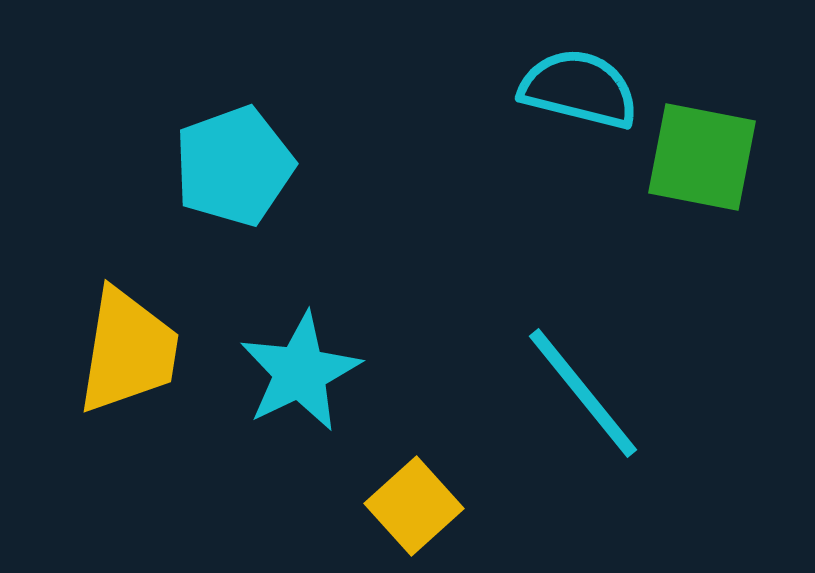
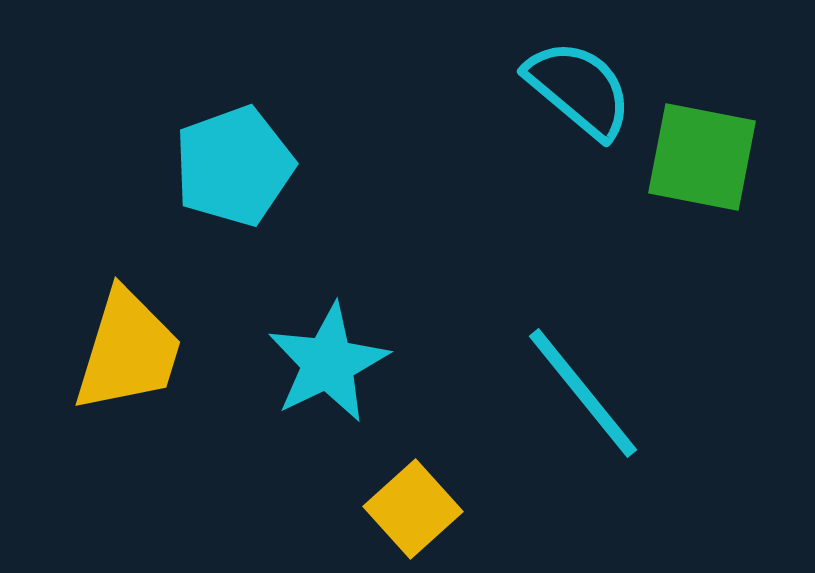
cyan semicircle: rotated 26 degrees clockwise
yellow trapezoid: rotated 8 degrees clockwise
cyan star: moved 28 px right, 9 px up
yellow square: moved 1 px left, 3 px down
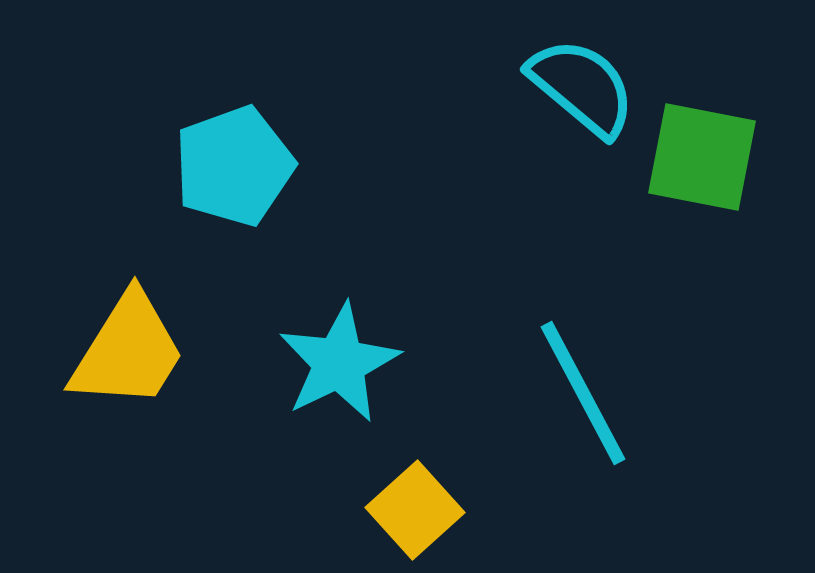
cyan semicircle: moved 3 px right, 2 px up
yellow trapezoid: rotated 15 degrees clockwise
cyan star: moved 11 px right
cyan line: rotated 11 degrees clockwise
yellow square: moved 2 px right, 1 px down
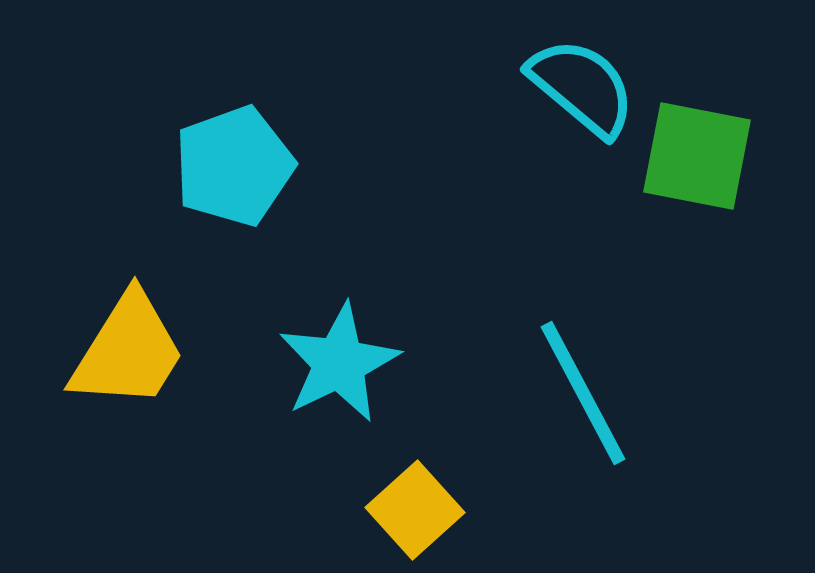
green square: moved 5 px left, 1 px up
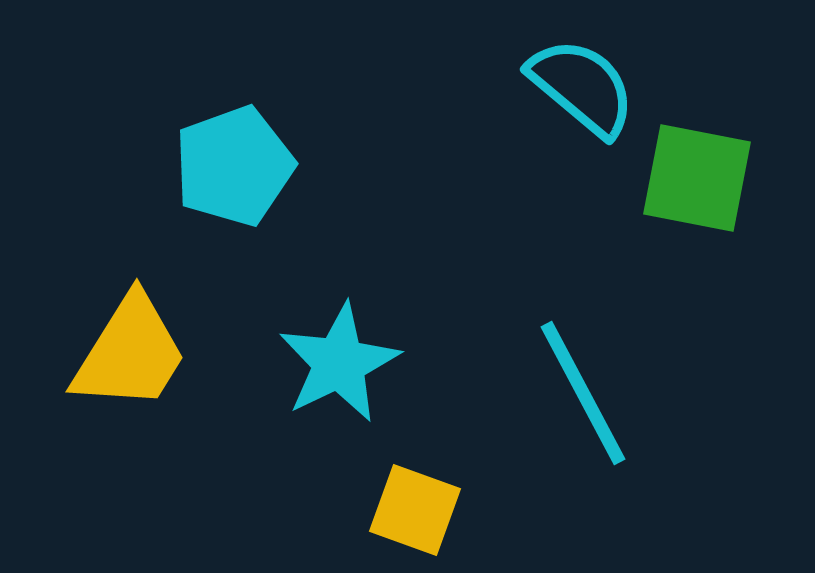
green square: moved 22 px down
yellow trapezoid: moved 2 px right, 2 px down
yellow square: rotated 28 degrees counterclockwise
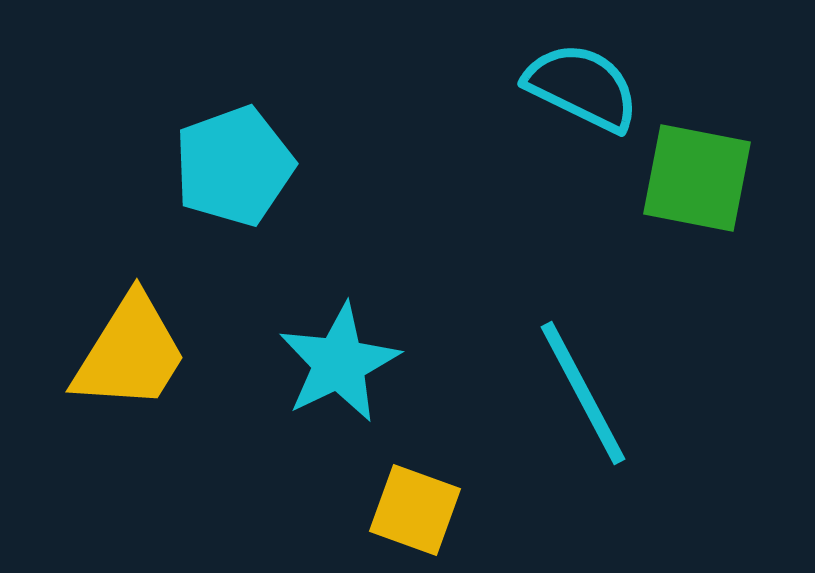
cyan semicircle: rotated 14 degrees counterclockwise
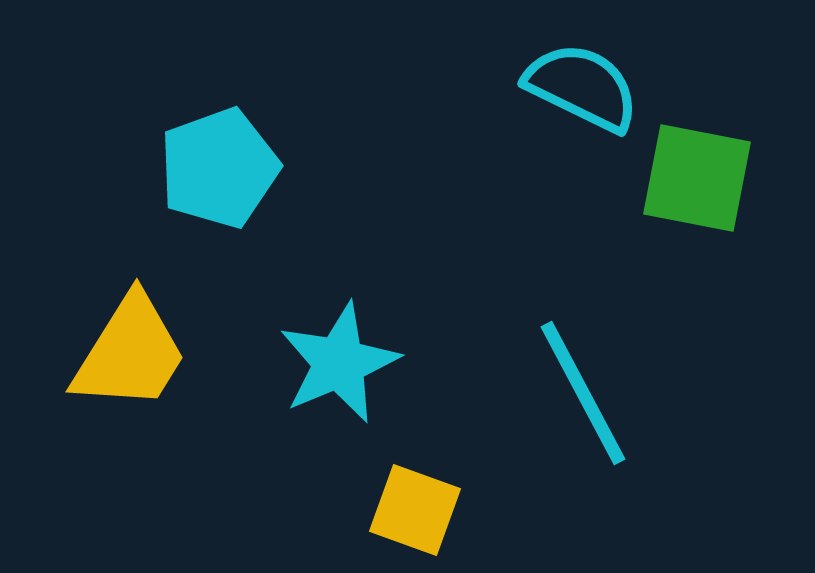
cyan pentagon: moved 15 px left, 2 px down
cyan star: rotated 3 degrees clockwise
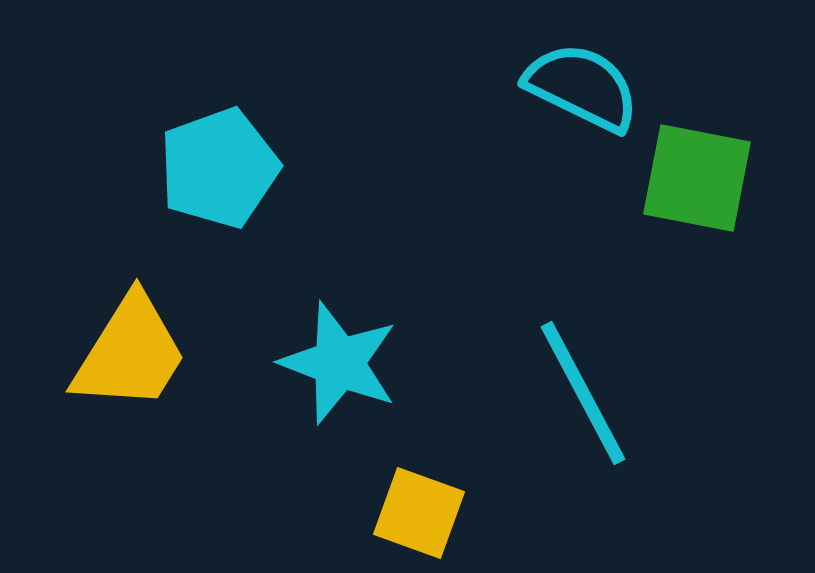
cyan star: rotated 28 degrees counterclockwise
yellow square: moved 4 px right, 3 px down
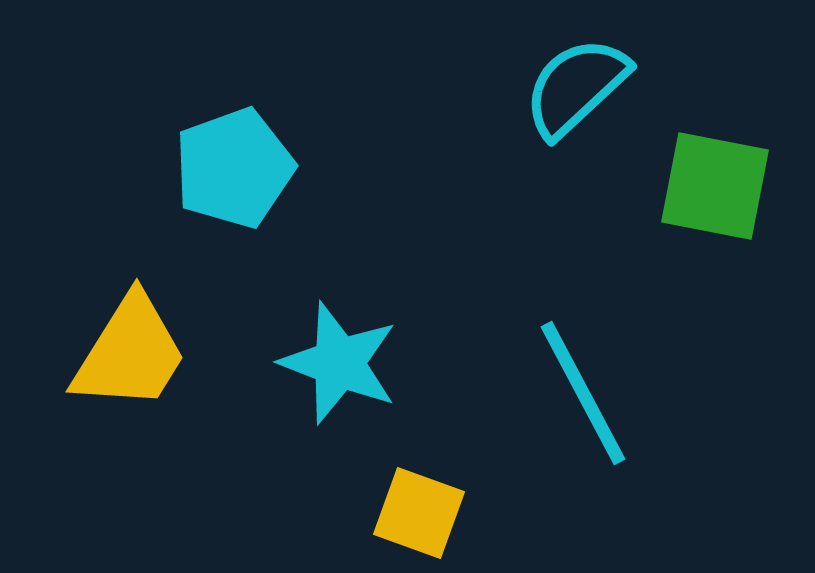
cyan semicircle: moved 6 px left; rotated 69 degrees counterclockwise
cyan pentagon: moved 15 px right
green square: moved 18 px right, 8 px down
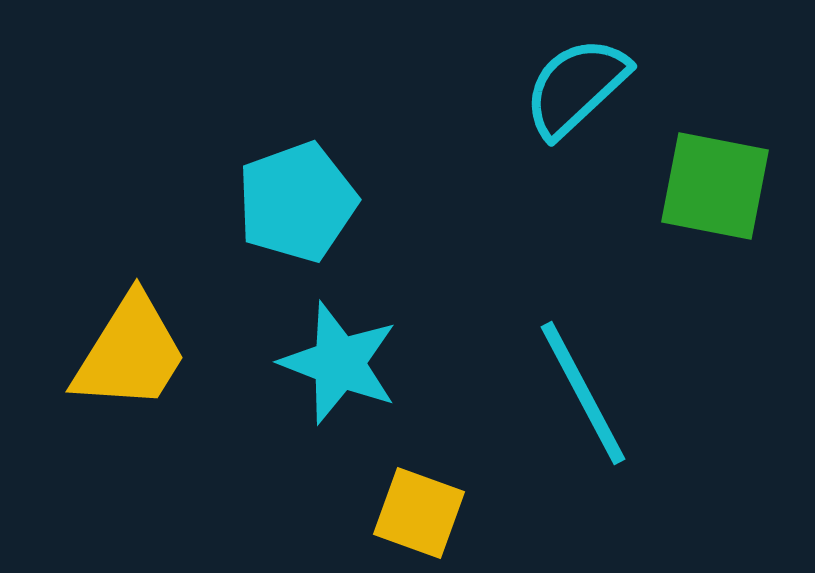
cyan pentagon: moved 63 px right, 34 px down
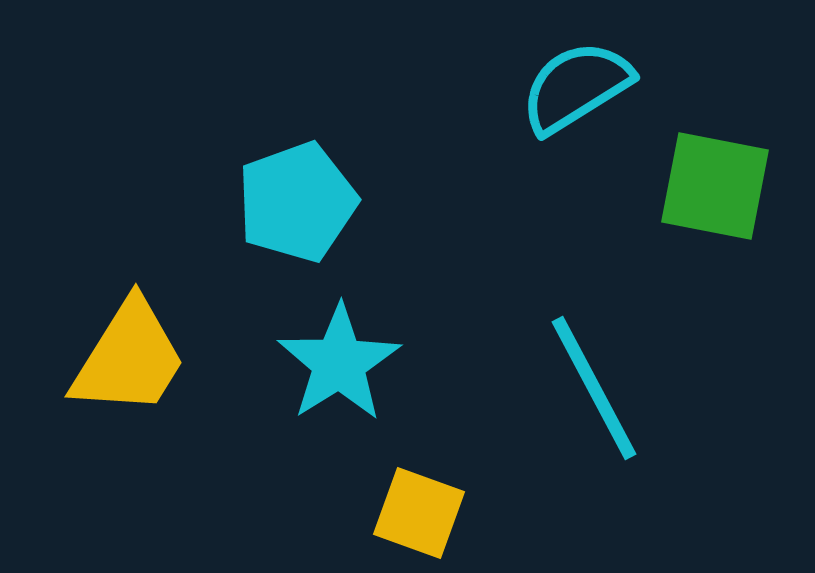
cyan semicircle: rotated 11 degrees clockwise
yellow trapezoid: moved 1 px left, 5 px down
cyan star: rotated 19 degrees clockwise
cyan line: moved 11 px right, 5 px up
